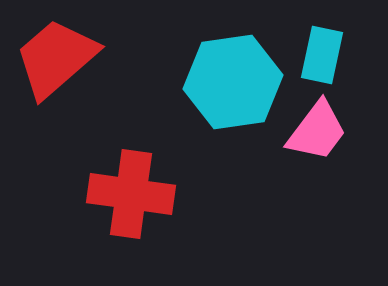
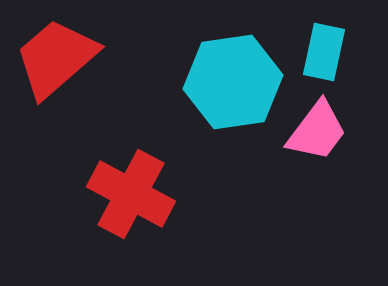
cyan rectangle: moved 2 px right, 3 px up
red cross: rotated 20 degrees clockwise
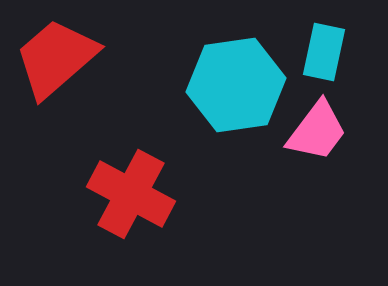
cyan hexagon: moved 3 px right, 3 px down
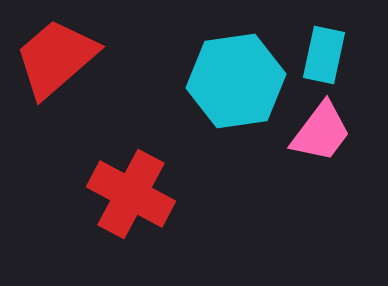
cyan rectangle: moved 3 px down
cyan hexagon: moved 4 px up
pink trapezoid: moved 4 px right, 1 px down
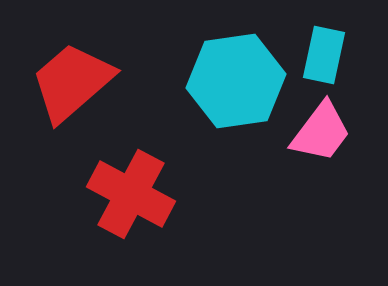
red trapezoid: moved 16 px right, 24 px down
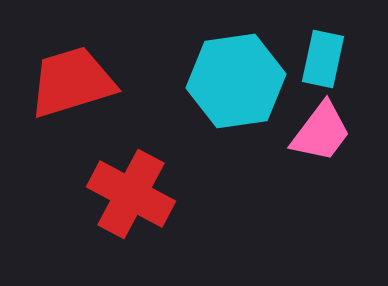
cyan rectangle: moved 1 px left, 4 px down
red trapezoid: rotated 24 degrees clockwise
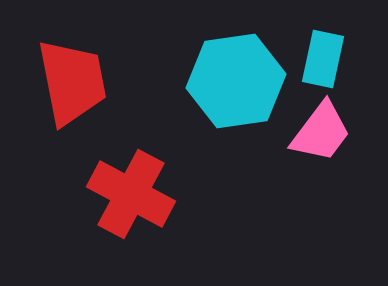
red trapezoid: rotated 96 degrees clockwise
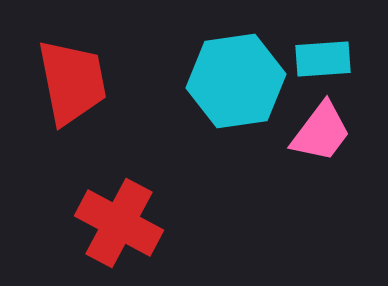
cyan rectangle: rotated 74 degrees clockwise
red cross: moved 12 px left, 29 px down
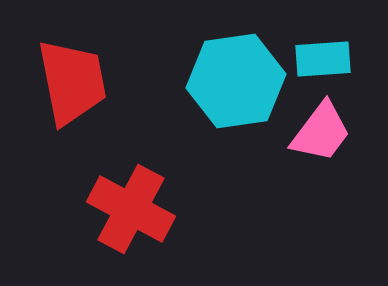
red cross: moved 12 px right, 14 px up
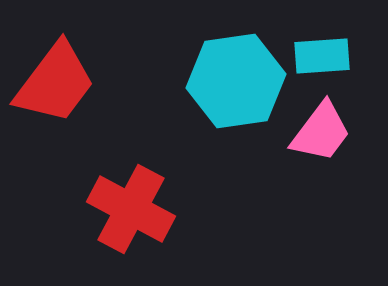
cyan rectangle: moved 1 px left, 3 px up
red trapezoid: moved 17 px left, 1 px down; rotated 48 degrees clockwise
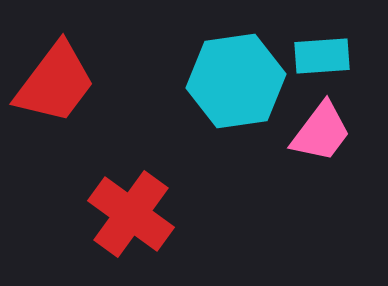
red cross: moved 5 px down; rotated 8 degrees clockwise
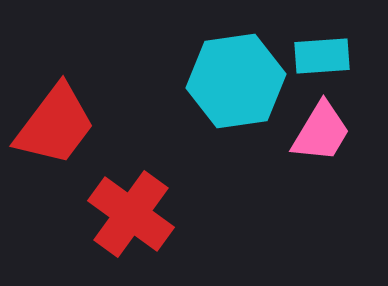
red trapezoid: moved 42 px down
pink trapezoid: rotated 6 degrees counterclockwise
